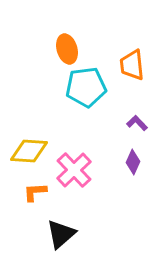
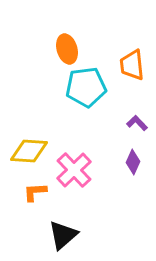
black triangle: moved 2 px right, 1 px down
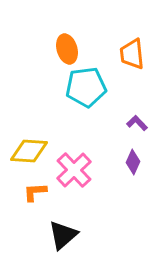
orange trapezoid: moved 11 px up
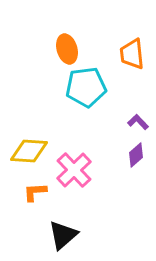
purple L-shape: moved 1 px right, 1 px up
purple diamond: moved 3 px right, 7 px up; rotated 25 degrees clockwise
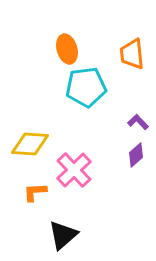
yellow diamond: moved 1 px right, 7 px up
